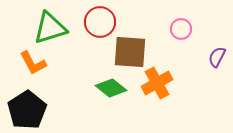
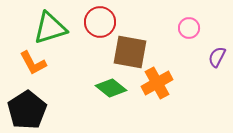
pink circle: moved 8 px right, 1 px up
brown square: rotated 6 degrees clockwise
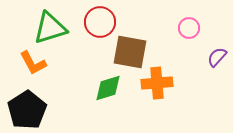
purple semicircle: rotated 15 degrees clockwise
orange cross: rotated 24 degrees clockwise
green diamond: moved 3 px left; rotated 56 degrees counterclockwise
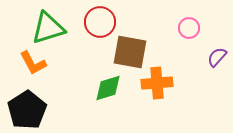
green triangle: moved 2 px left
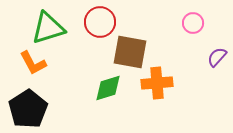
pink circle: moved 4 px right, 5 px up
black pentagon: moved 1 px right, 1 px up
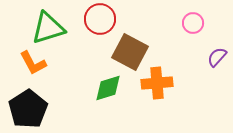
red circle: moved 3 px up
brown square: rotated 18 degrees clockwise
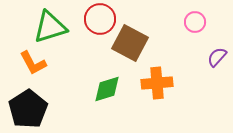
pink circle: moved 2 px right, 1 px up
green triangle: moved 2 px right, 1 px up
brown square: moved 9 px up
green diamond: moved 1 px left, 1 px down
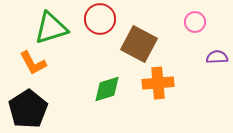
green triangle: moved 1 px right, 1 px down
brown square: moved 9 px right, 1 px down
purple semicircle: rotated 45 degrees clockwise
orange cross: moved 1 px right
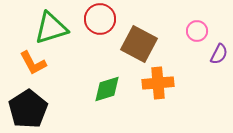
pink circle: moved 2 px right, 9 px down
purple semicircle: moved 2 px right, 3 px up; rotated 120 degrees clockwise
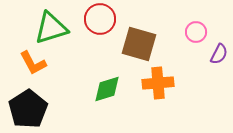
pink circle: moved 1 px left, 1 px down
brown square: rotated 12 degrees counterclockwise
